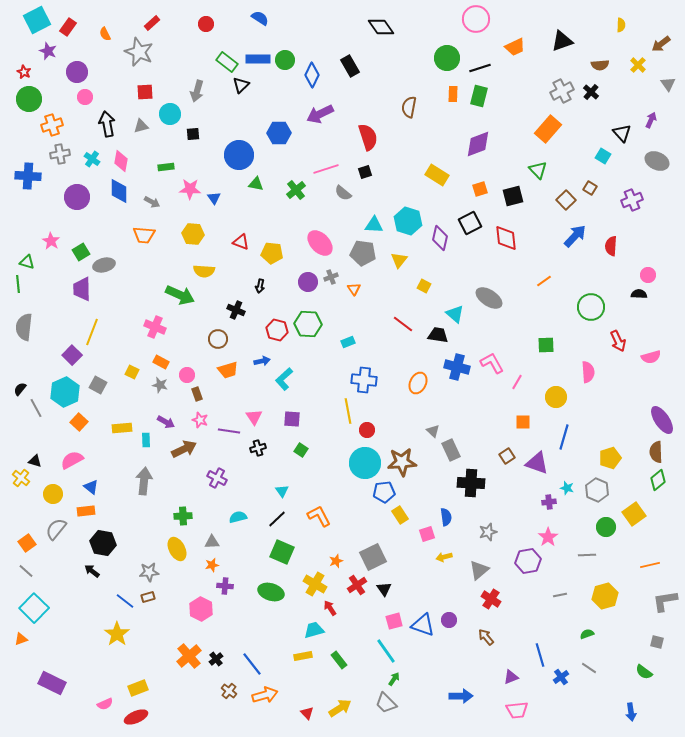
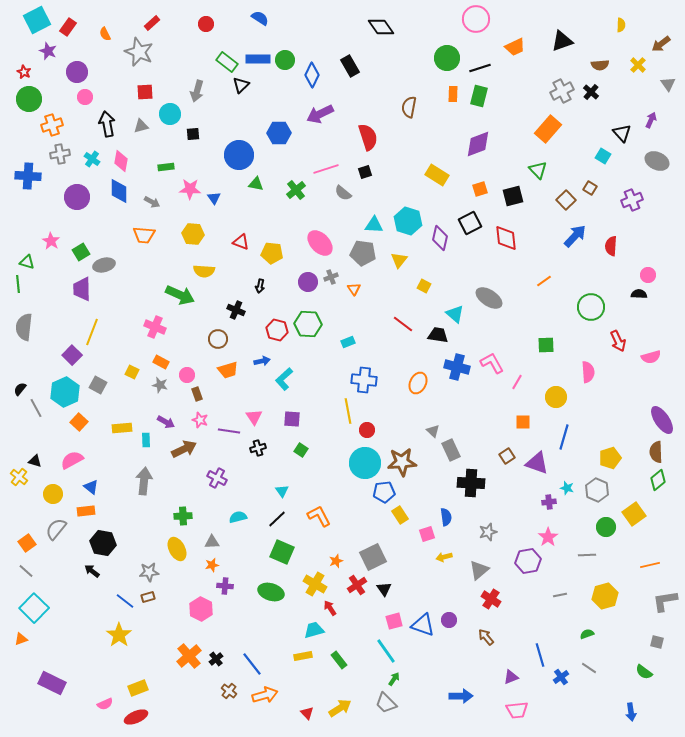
yellow cross at (21, 478): moved 2 px left, 1 px up
yellow star at (117, 634): moved 2 px right, 1 px down
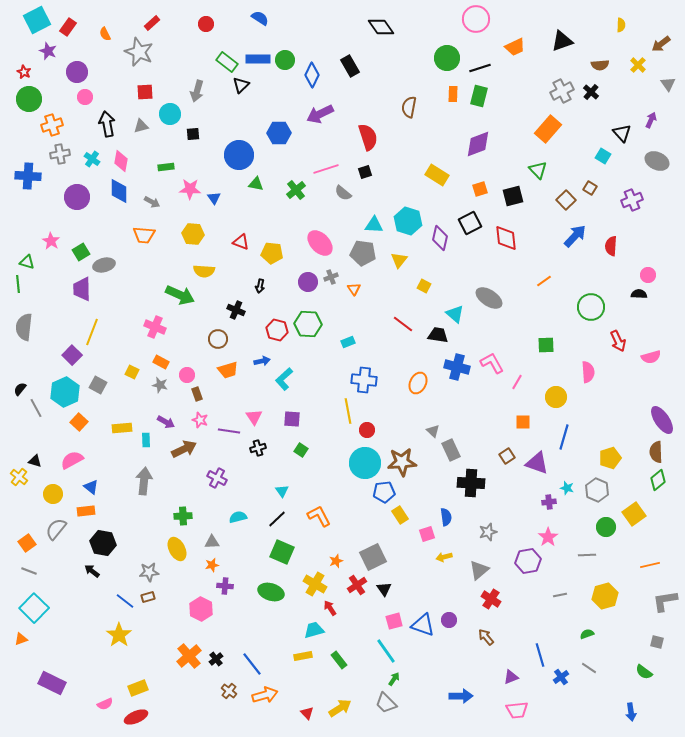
gray line at (26, 571): moved 3 px right; rotated 21 degrees counterclockwise
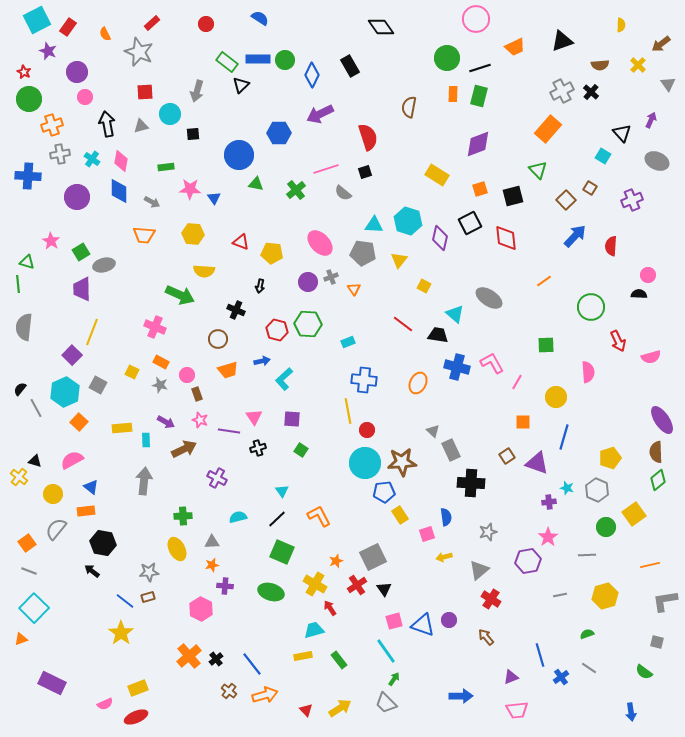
yellow star at (119, 635): moved 2 px right, 2 px up
red triangle at (307, 713): moved 1 px left, 3 px up
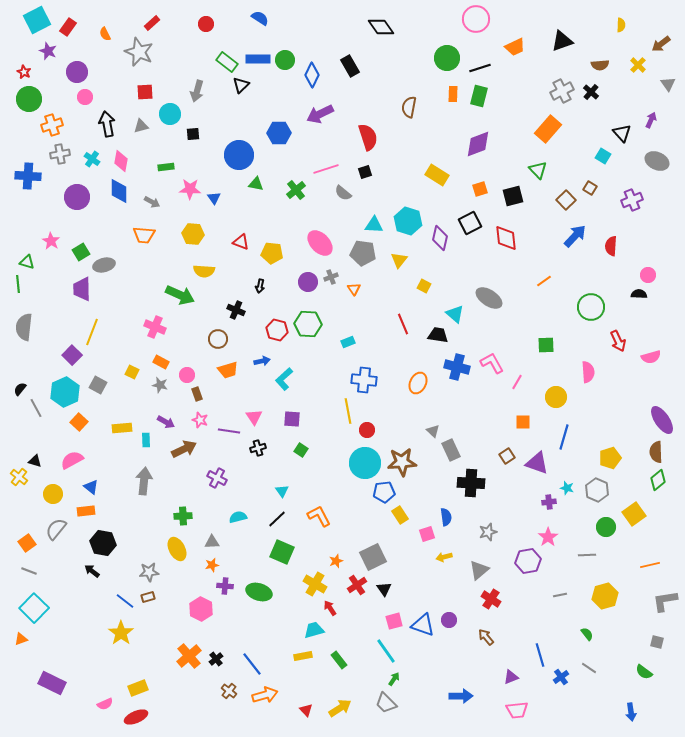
red line at (403, 324): rotated 30 degrees clockwise
green ellipse at (271, 592): moved 12 px left
green semicircle at (587, 634): rotated 72 degrees clockwise
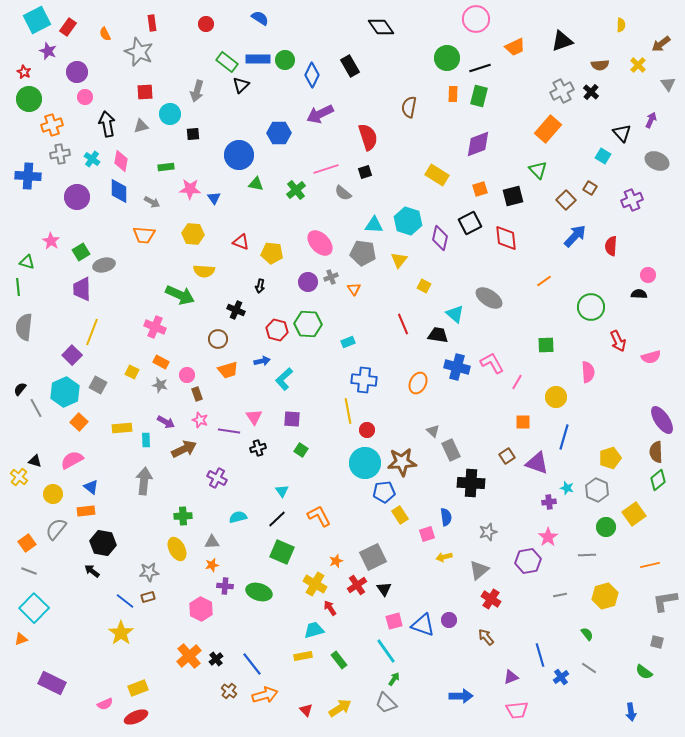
red rectangle at (152, 23): rotated 56 degrees counterclockwise
green line at (18, 284): moved 3 px down
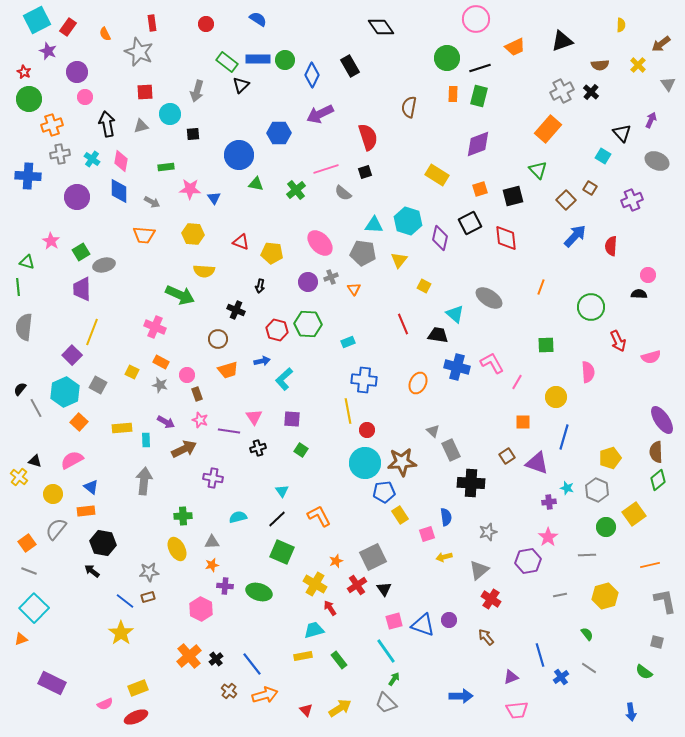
blue semicircle at (260, 18): moved 2 px left, 1 px down
orange line at (544, 281): moved 3 px left, 6 px down; rotated 35 degrees counterclockwise
purple cross at (217, 478): moved 4 px left; rotated 18 degrees counterclockwise
gray L-shape at (665, 601): rotated 88 degrees clockwise
